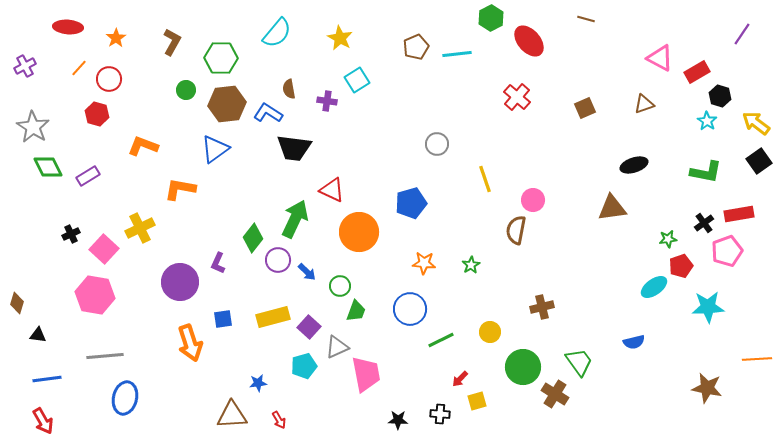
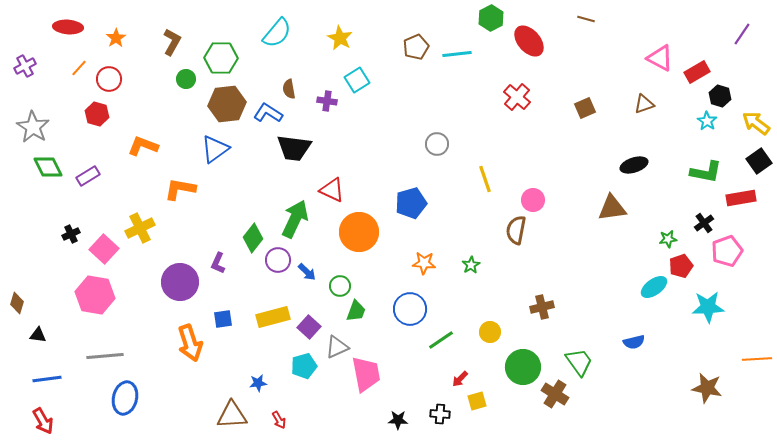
green circle at (186, 90): moved 11 px up
red rectangle at (739, 214): moved 2 px right, 16 px up
green line at (441, 340): rotated 8 degrees counterclockwise
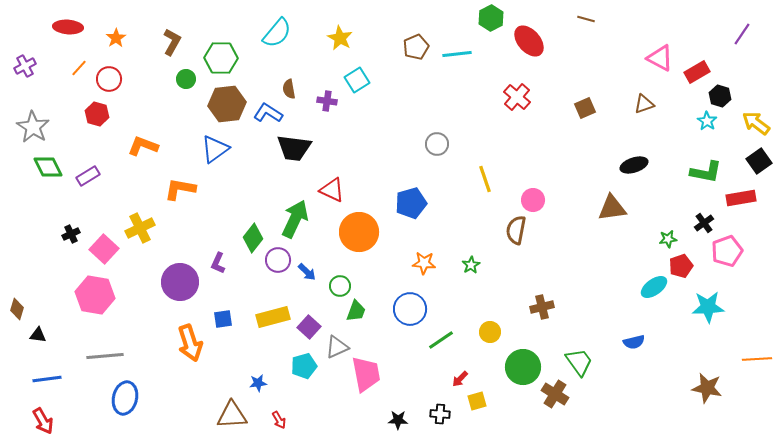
brown diamond at (17, 303): moved 6 px down
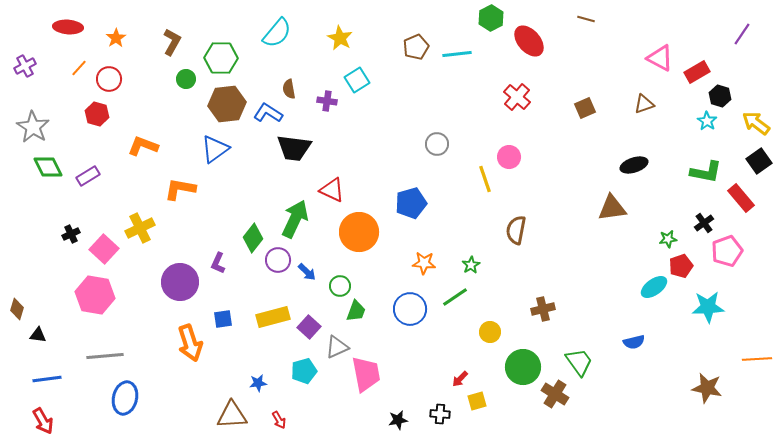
red rectangle at (741, 198): rotated 60 degrees clockwise
pink circle at (533, 200): moved 24 px left, 43 px up
brown cross at (542, 307): moved 1 px right, 2 px down
green line at (441, 340): moved 14 px right, 43 px up
cyan pentagon at (304, 366): moved 5 px down
black star at (398, 420): rotated 12 degrees counterclockwise
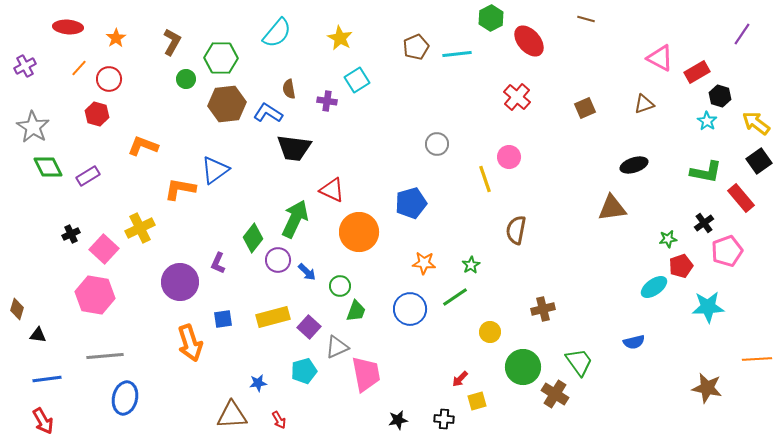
blue triangle at (215, 149): moved 21 px down
black cross at (440, 414): moved 4 px right, 5 px down
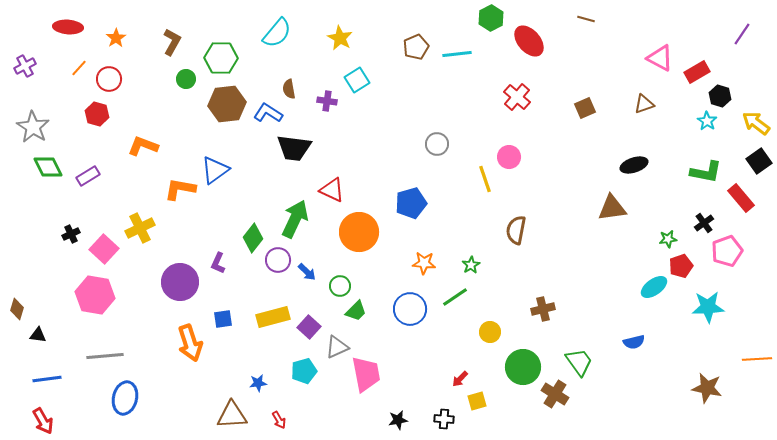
green trapezoid at (356, 311): rotated 25 degrees clockwise
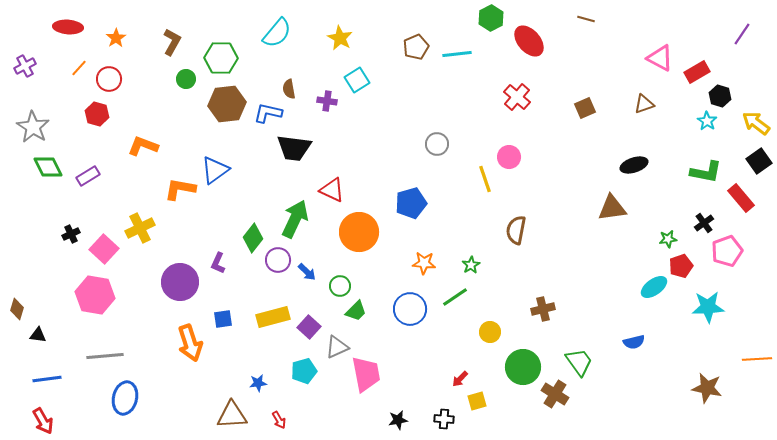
blue L-shape at (268, 113): rotated 20 degrees counterclockwise
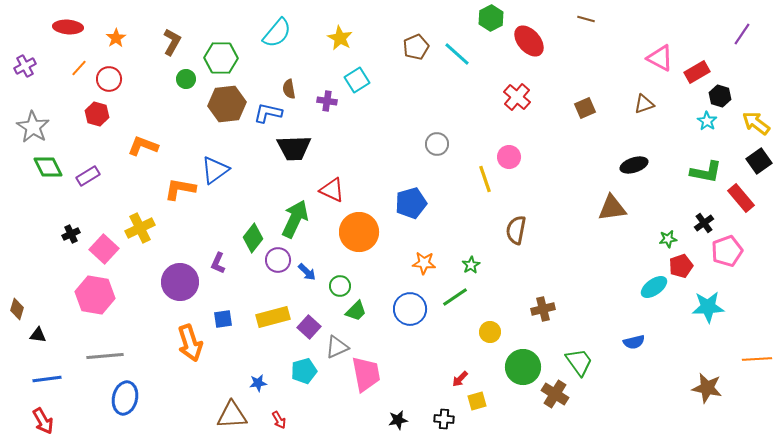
cyan line at (457, 54): rotated 48 degrees clockwise
black trapezoid at (294, 148): rotated 9 degrees counterclockwise
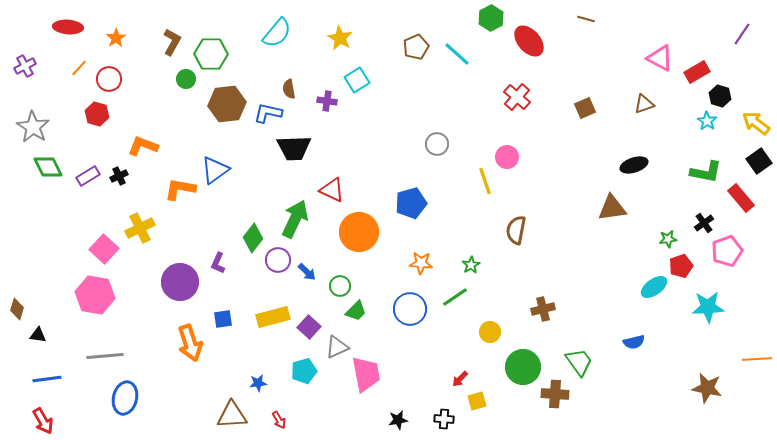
green hexagon at (221, 58): moved 10 px left, 4 px up
pink circle at (509, 157): moved 2 px left
yellow line at (485, 179): moved 2 px down
black cross at (71, 234): moved 48 px right, 58 px up
orange star at (424, 263): moved 3 px left
brown cross at (555, 394): rotated 28 degrees counterclockwise
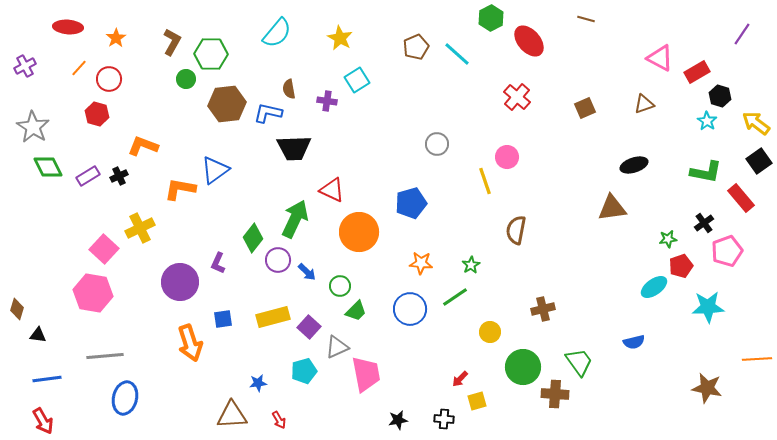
pink hexagon at (95, 295): moved 2 px left, 2 px up
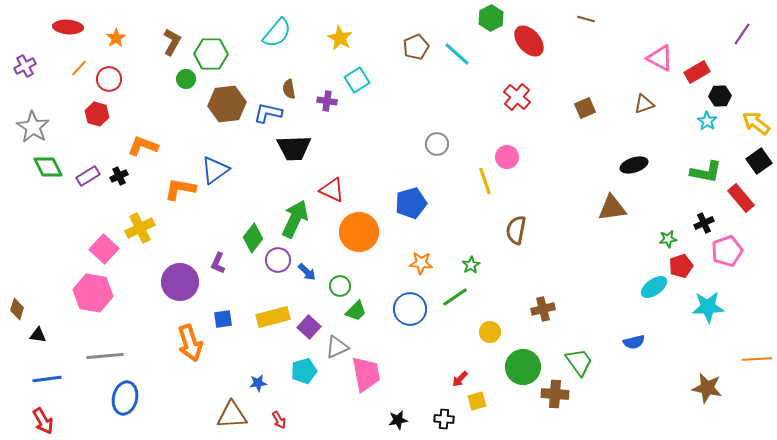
black hexagon at (720, 96): rotated 20 degrees counterclockwise
black cross at (704, 223): rotated 12 degrees clockwise
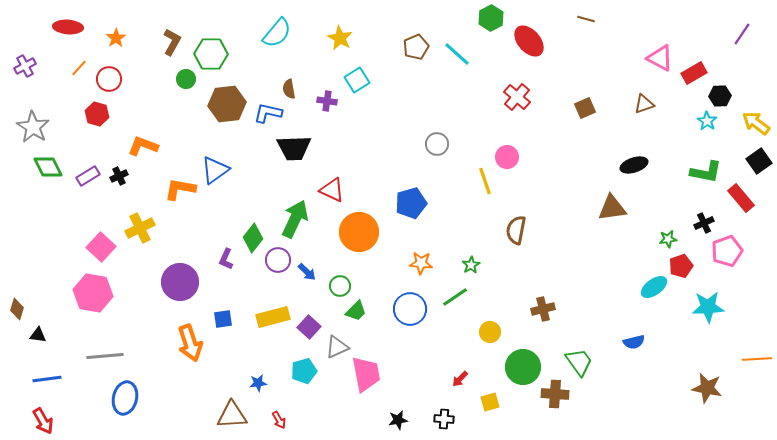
red rectangle at (697, 72): moved 3 px left, 1 px down
pink square at (104, 249): moved 3 px left, 2 px up
purple L-shape at (218, 263): moved 8 px right, 4 px up
yellow square at (477, 401): moved 13 px right, 1 px down
